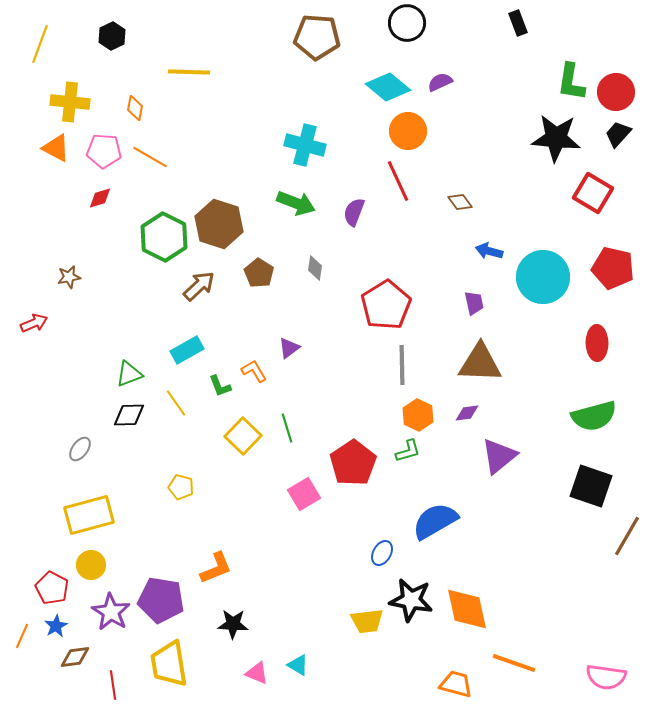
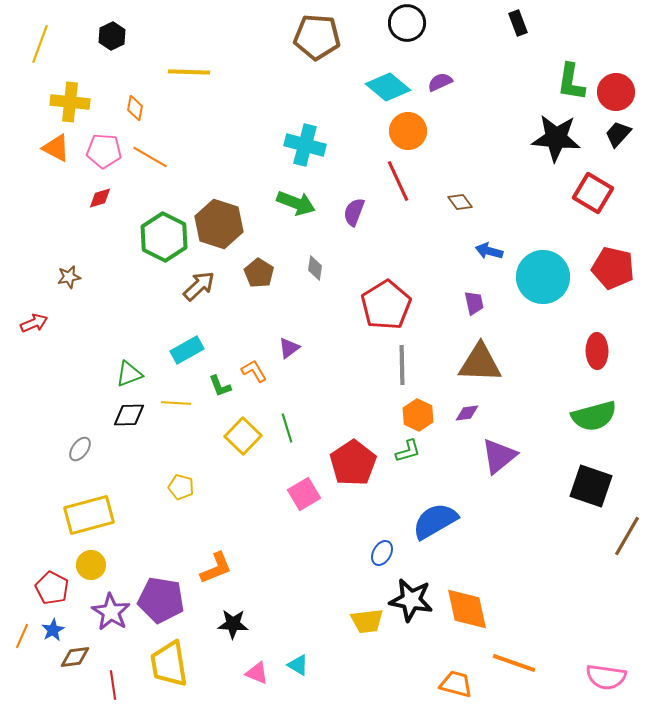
red ellipse at (597, 343): moved 8 px down
yellow line at (176, 403): rotated 52 degrees counterclockwise
blue star at (56, 626): moved 3 px left, 4 px down
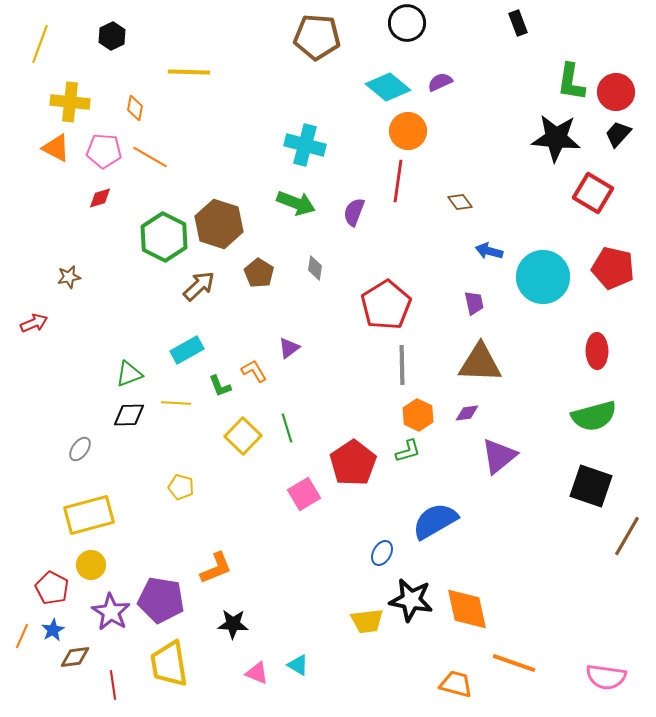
red line at (398, 181): rotated 33 degrees clockwise
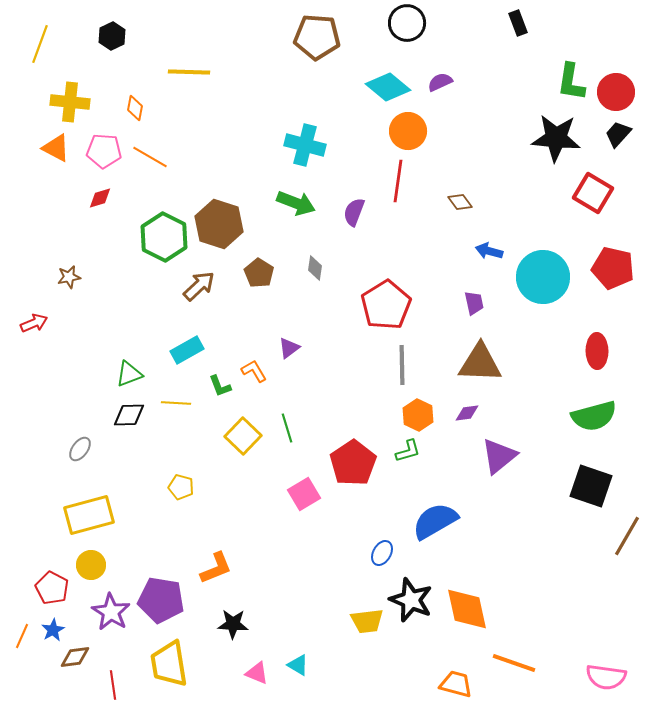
black star at (411, 600): rotated 12 degrees clockwise
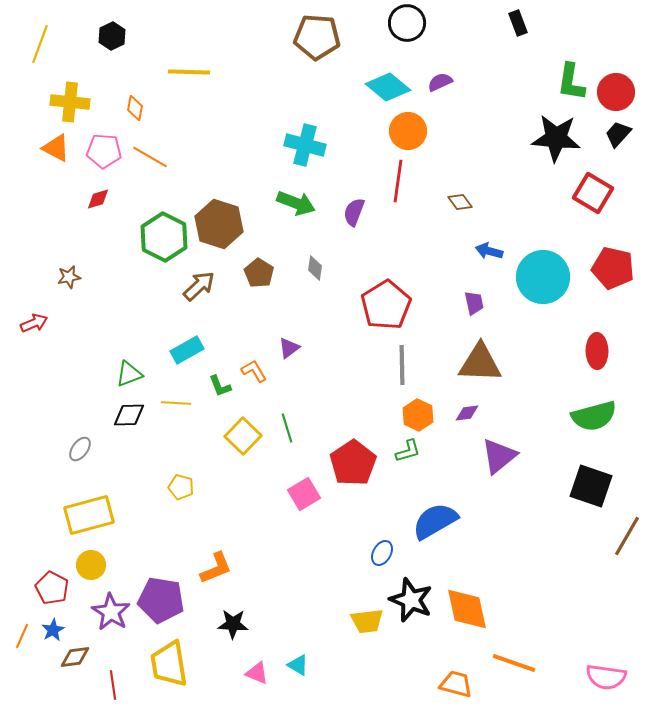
red diamond at (100, 198): moved 2 px left, 1 px down
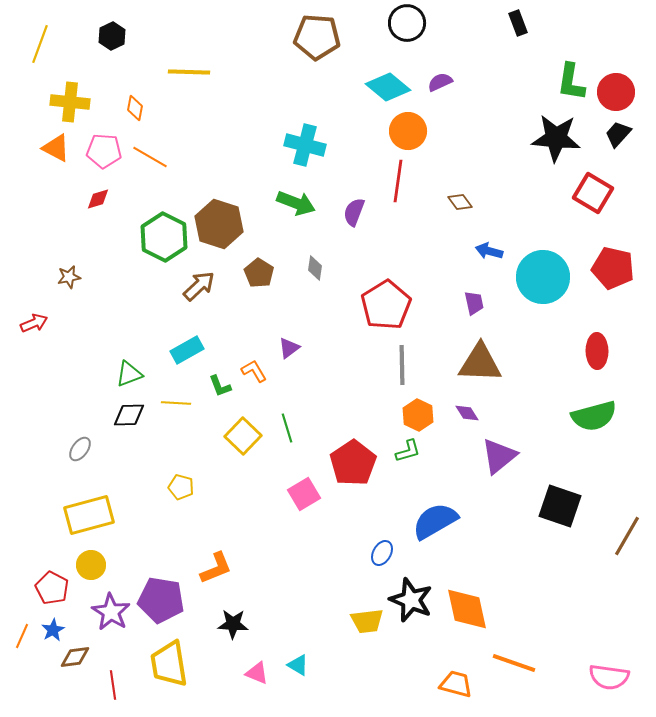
purple diamond at (467, 413): rotated 65 degrees clockwise
black square at (591, 486): moved 31 px left, 20 px down
pink semicircle at (606, 677): moved 3 px right
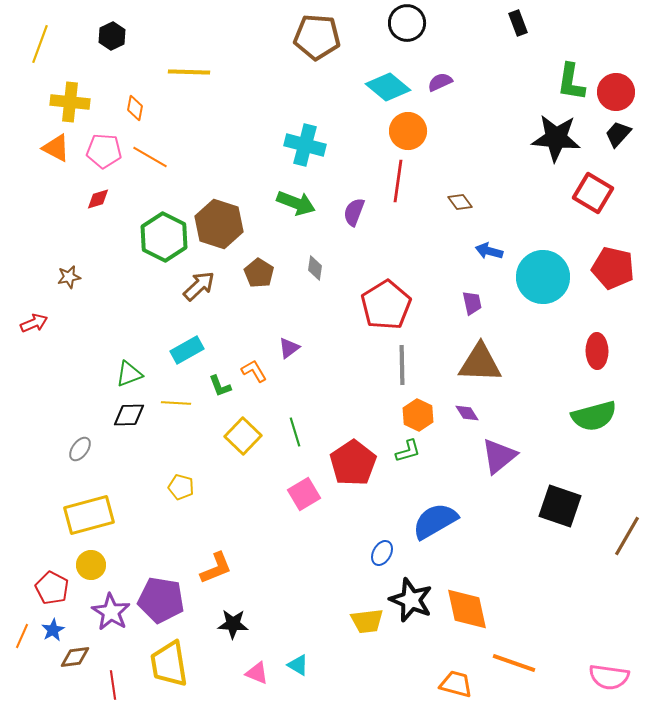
purple trapezoid at (474, 303): moved 2 px left
green line at (287, 428): moved 8 px right, 4 px down
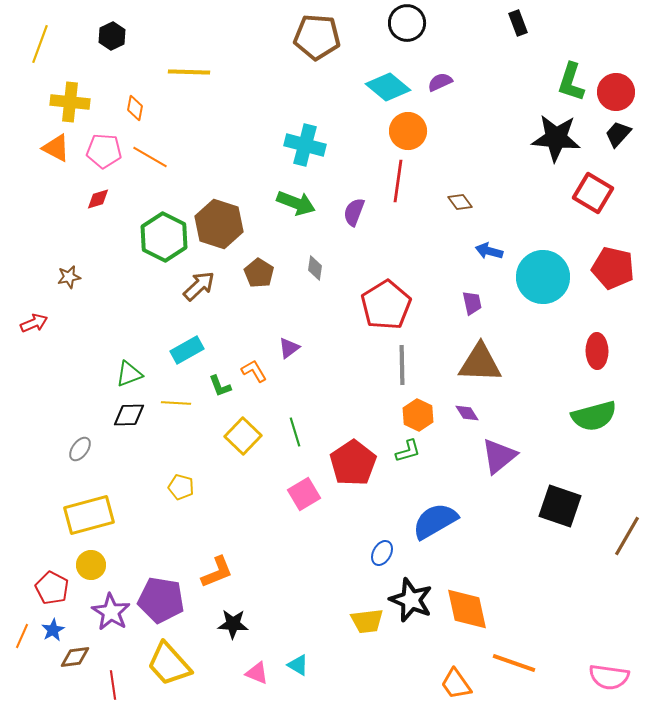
green L-shape at (571, 82): rotated 9 degrees clockwise
orange L-shape at (216, 568): moved 1 px right, 4 px down
yellow trapezoid at (169, 664): rotated 33 degrees counterclockwise
orange trapezoid at (456, 684): rotated 140 degrees counterclockwise
